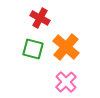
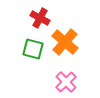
orange cross: moved 1 px left, 5 px up
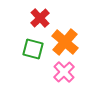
red cross: rotated 18 degrees clockwise
pink cross: moved 2 px left, 10 px up
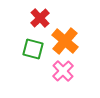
orange cross: moved 1 px up
pink cross: moved 1 px left, 1 px up
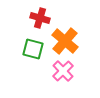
red cross: rotated 30 degrees counterclockwise
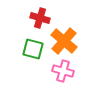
orange cross: moved 1 px left
pink cross: rotated 30 degrees counterclockwise
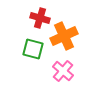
orange cross: moved 5 px up; rotated 24 degrees clockwise
pink cross: rotated 25 degrees clockwise
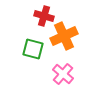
red cross: moved 4 px right, 2 px up
pink cross: moved 3 px down
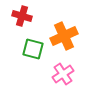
red cross: moved 22 px left
pink cross: rotated 15 degrees clockwise
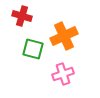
pink cross: rotated 15 degrees clockwise
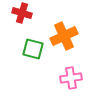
red cross: moved 3 px up
pink cross: moved 8 px right, 4 px down; rotated 10 degrees clockwise
